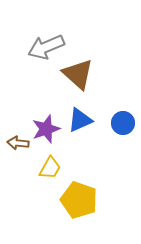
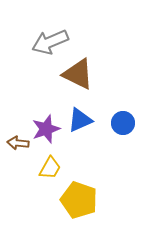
gray arrow: moved 4 px right, 5 px up
brown triangle: rotated 16 degrees counterclockwise
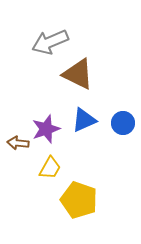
blue triangle: moved 4 px right
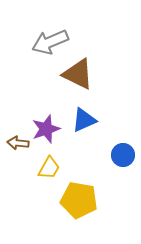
blue circle: moved 32 px down
yellow trapezoid: moved 1 px left
yellow pentagon: rotated 9 degrees counterclockwise
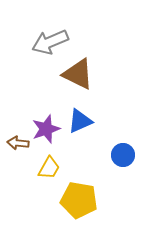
blue triangle: moved 4 px left, 1 px down
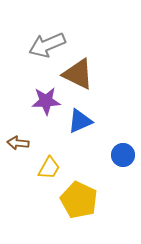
gray arrow: moved 3 px left, 3 px down
purple star: moved 28 px up; rotated 16 degrees clockwise
yellow pentagon: rotated 15 degrees clockwise
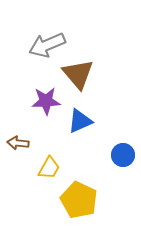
brown triangle: rotated 24 degrees clockwise
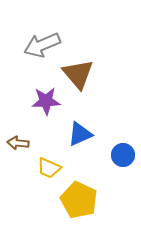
gray arrow: moved 5 px left
blue triangle: moved 13 px down
yellow trapezoid: rotated 85 degrees clockwise
